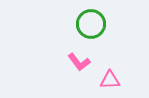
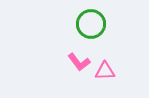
pink triangle: moved 5 px left, 9 px up
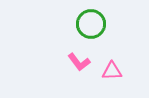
pink triangle: moved 7 px right
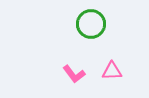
pink L-shape: moved 5 px left, 12 px down
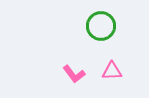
green circle: moved 10 px right, 2 px down
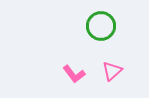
pink triangle: rotated 40 degrees counterclockwise
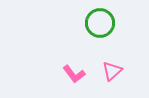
green circle: moved 1 px left, 3 px up
